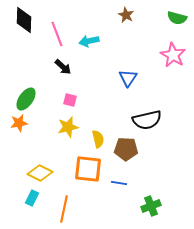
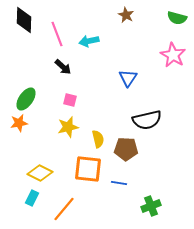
orange line: rotated 28 degrees clockwise
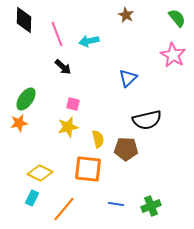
green semicircle: rotated 144 degrees counterclockwise
blue triangle: rotated 12 degrees clockwise
pink square: moved 3 px right, 4 px down
blue line: moved 3 px left, 21 px down
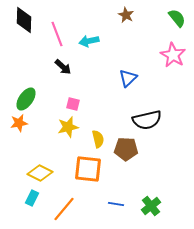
green cross: rotated 18 degrees counterclockwise
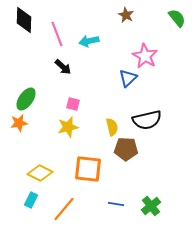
pink star: moved 28 px left, 1 px down
yellow semicircle: moved 14 px right, 12 px up
cyan rectangle: moved 1 px left, 2 px down
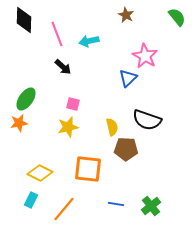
green semicircle: moved 1 px up
black semicircle: rotated 32 degrees clockwise
